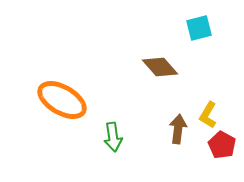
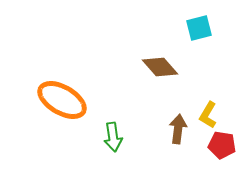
red pentagon: rotated 20 degrees counterclockwise
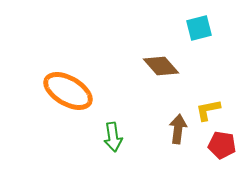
brown diamond: moved 1 px right, 1 px up
orange ellipse: moved 6 px right, 9 px up
yellow L-shape: moved 5 px up; rotated 48 degrees clockwise
